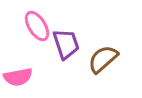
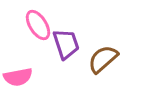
pink ellipse: moved 1 px right, 1 px up
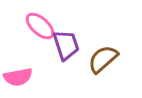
pink ellipse: moved 2 px right, 1 px down; rotated 16 degrees counterclockwise
purple trapezoid: moved 1 px down
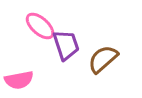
pink semicircle: moved 1 px right, 3 px down
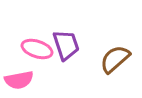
pink ellipse: moved 3 px left, 23 px down; rotated 24 degrees counterclockwise
brown semicircle: moved 12 px right
